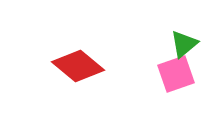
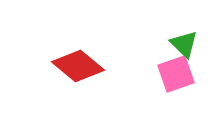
green triangle: rotated 36 degrees counterclockwise
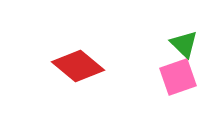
pink square: moved 2 px right, 3 px down
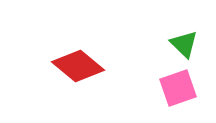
pink square: moved 11 px down
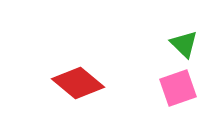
red diamond: moved 17 px down
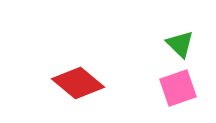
green triangle: moved 4 px left
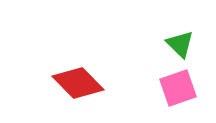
red diamond: rotated 6 degrees clockwise
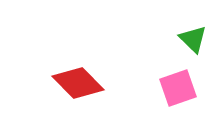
green triangle: moved 13 px right, 5 px up
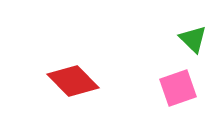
red diamond: moved 5 px left, 2 px up
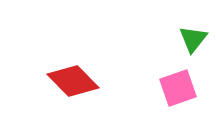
green triangle: rotated 24 degrees clockwise
